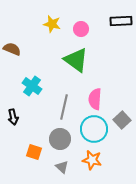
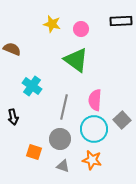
pink semicircle: moved 1 px down
gray triangle: moved 1 px right, 1 px up; rotated 24 degrees counterclockwise
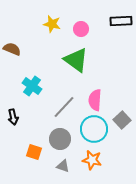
gray line: rotated 30 degrees clockwise
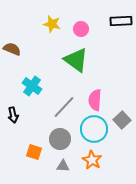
black arrow: moved 2 px up
orange star: rotated 18 degrees clockwise
gray triangle: rotated 16 degrees counterclockwise
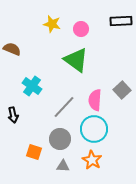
gray square: moved 30 px up
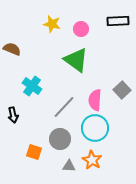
black rectangle: moved 3 px left
cyan circle: moved 1 px right, 1 px up
gray triangle: moved 6 px right
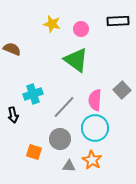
cyan cross: moved 1 px right, 8 px down; rotated 36 degrees clockwise
